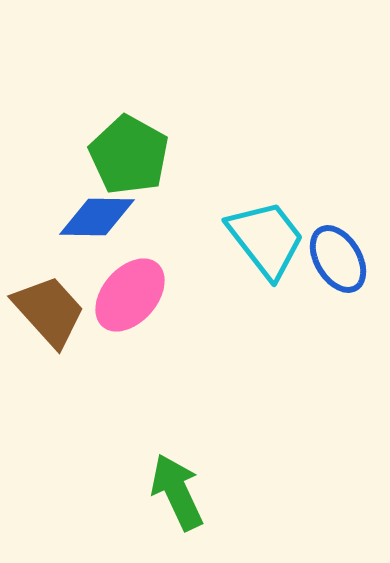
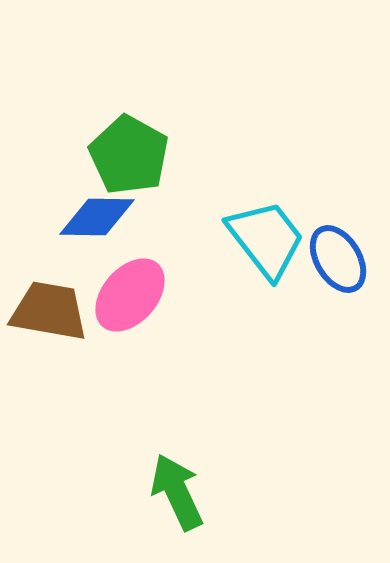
brown trapezoid: rotated 38 degrees counterclockwise
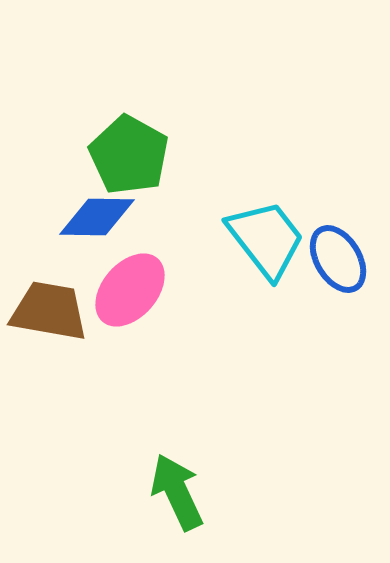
pink ellipse: moved 5 px up
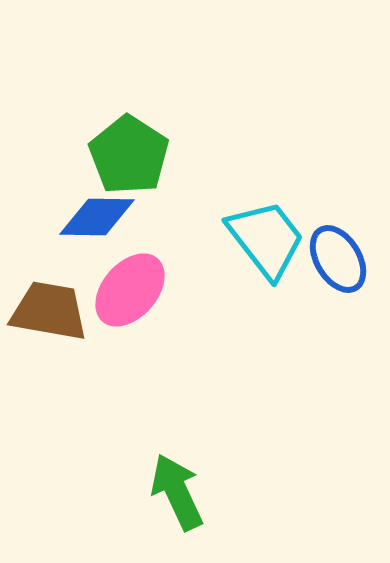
green pentagon: rotated 4 degrees clockwise
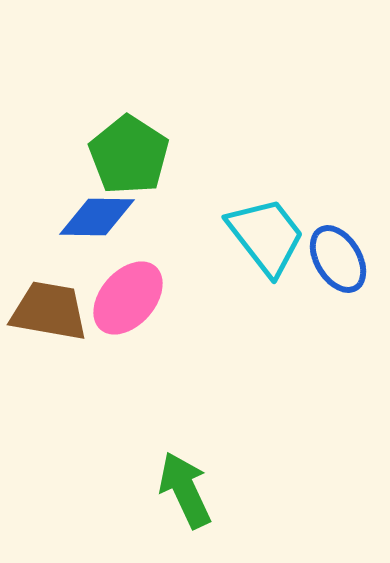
cyan trapezoid: moved 3 px up
pink ellipse: moved 2 px left, 8 px down
green arrow: moved 8 px right, 2 px up
